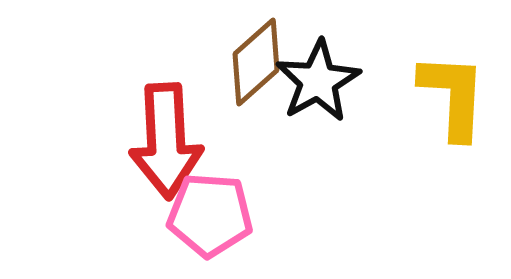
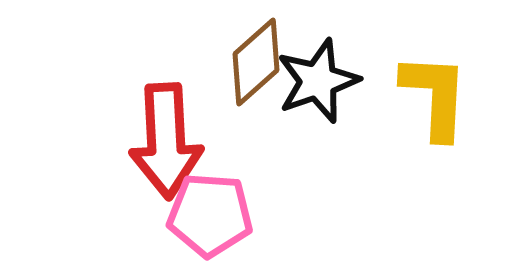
black star: rotated 10 degrees clockwise
yellow L-shape: moved 18 px left
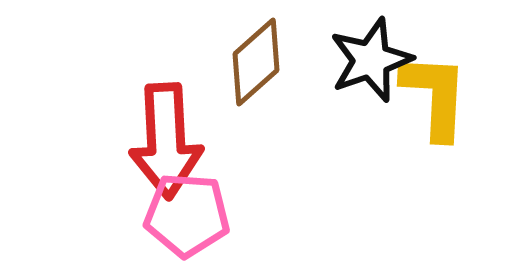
black star: moved 53 px right, 21 px up
pink pentagon: moved 23 px left
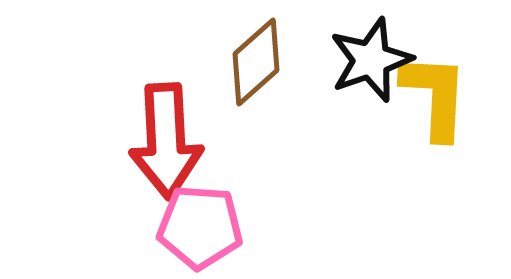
pink pentagon: moved 13 px right, 12 px down
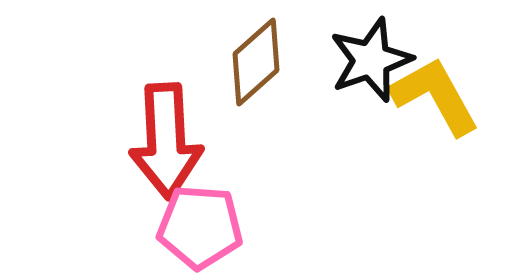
yellow L-shape: rotated 32 degrees counterclockwise
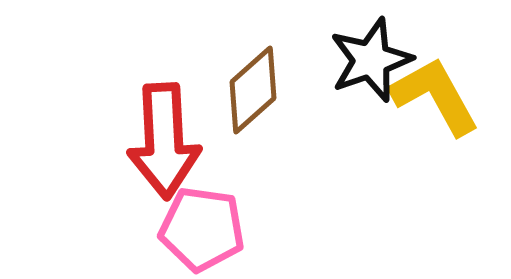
brown diamond: moved 3 px left, 28 px down
red arrow: moved 2 px left
pink pentagon: moved 2 px right, 2 px down; rotated 4 degrees clockwise
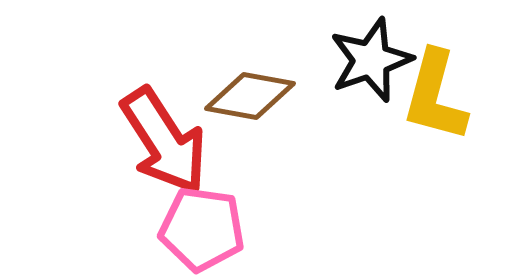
brown diamond: moved 3 px left, 6 px down; rotated 52 degrees clockwise
yellow L-shape: rotated 136 degrees counterclockwise
red arrow: rotated 30 degrees counterclockwise
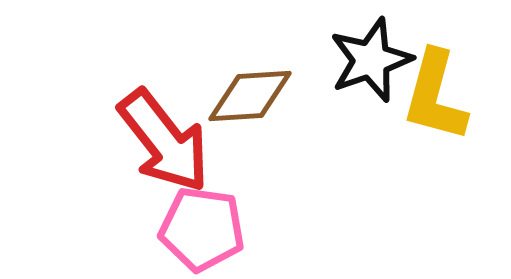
brown diamond: rotated 14 degrees counterclockwise
red arrow: rotated 5 degrees counterclockwise
